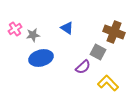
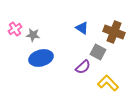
blue triangle: moved 15 px right
gray star: rotated 16 degrees clockwise
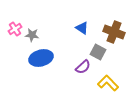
gray star: moved 1 px left
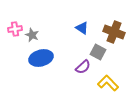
pink cross: rotated 24 degrees clockwise
gray star: rotated 16 degrees clockwise
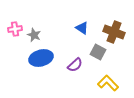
gray star: moved 2 px right
purple semicircle: moved 8 px left, 2 px up
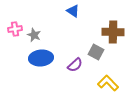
blue triangle: moved 9 px left, 17 px up
brown cross: moved 1 px left; rotated 20 degrees counterclockwise
gray square: moved 2 px left
blue ellipse: rotated 10 degrees clockwise
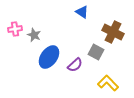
blue triangle: moved 9 px right, 1 px down
brown cross: rotated 25 degrees clockwise
blue ellipse: moved 8 px right, 1 px up; rotated 50 degrees counterclockwise
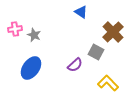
blue triangle: moved 1 px left
brown cross: rotated 20 degrees clockwise
blue ellipse: moved 18 px left, 11 px down
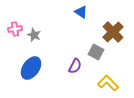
purple semicircle: moved 1 px down; rotated 21 degrees counterclockwise
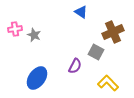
brown cross: rotated 20 degrees clockwise
blue ellipse: moved 6 px right, 10 px down
